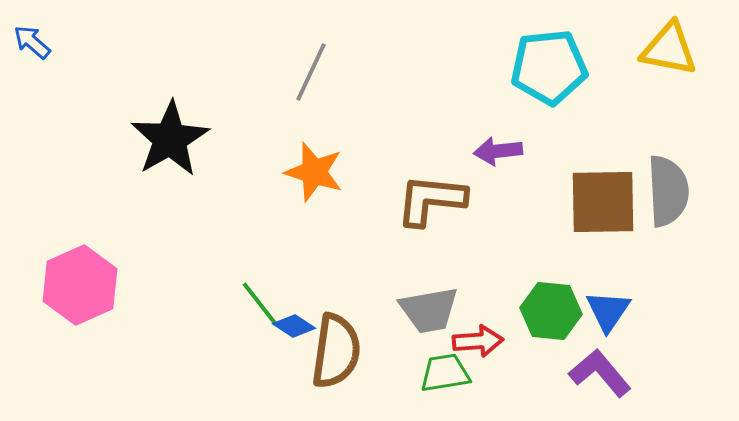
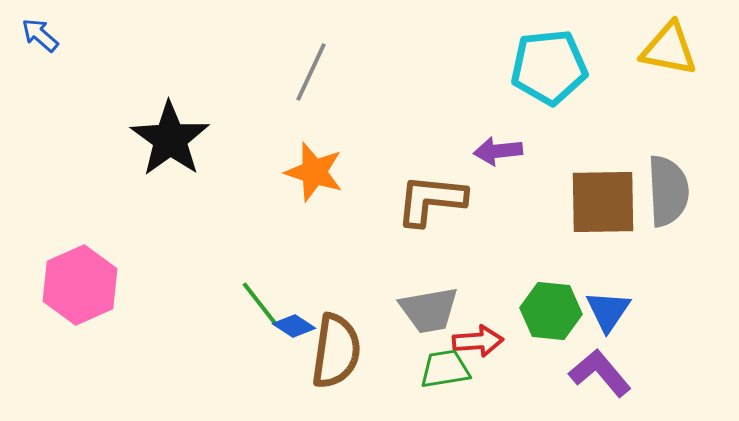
blue arrow: moved 8 px right, 7 px up
black star: rotated 6 degrees counterclockwise
green trapezoid: moved 4 px up
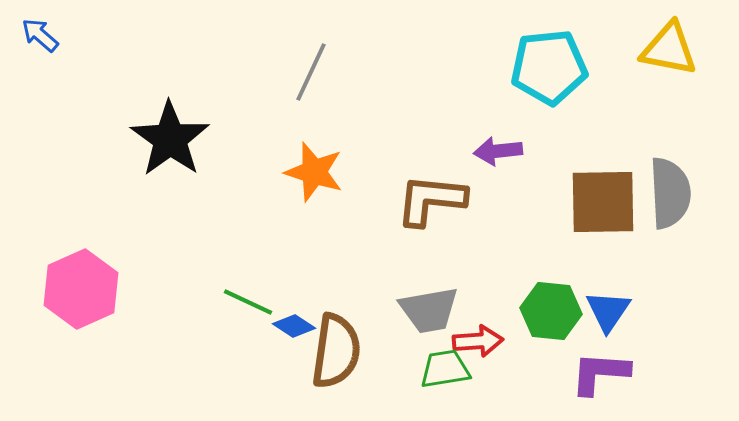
gray semicircle: moved 2 px right, 2 px down
pink hexagon: moved 1 px right, 4 px down
green line: moved 12 px left, 2 px up; rotated 27 degrees counterclockwise
purple L-shape: rotated 46 degrees counterclockwise
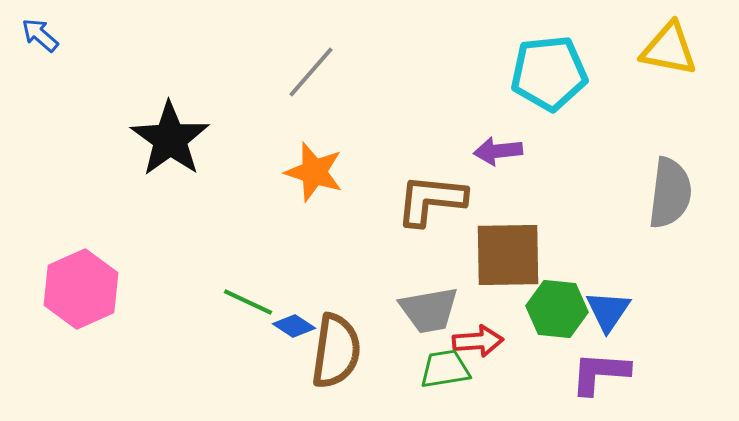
cyan pentagon: moved 6 px down
gray line: rotated 16 degrees clockwise
gray semicircle: rotated 10 degrees clockwise
brown square: moved 95 px left, 53 px down
green hexagon: moved 6 px right, 2 px up
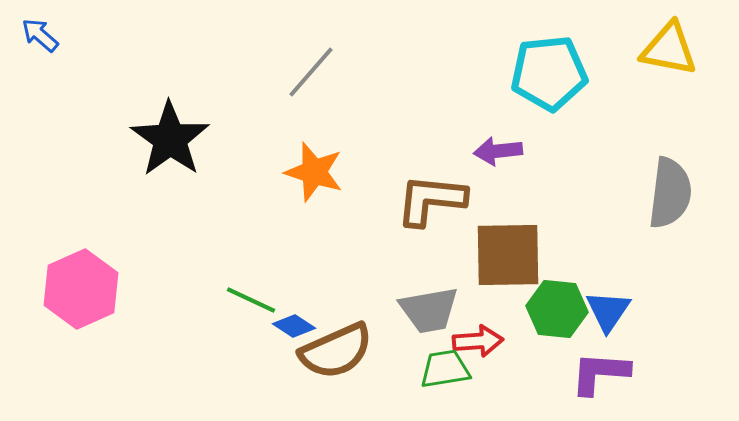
green line: moved 3 px right, 2 px up
brown semicircle: rotated 58 degrees clockwise
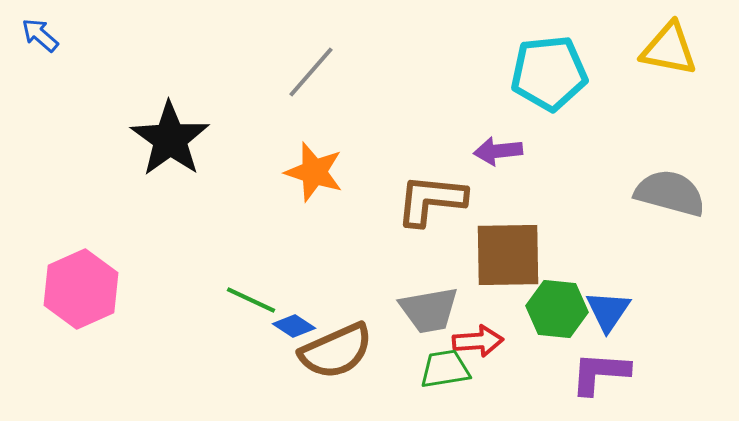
gray semicircle: rotated 82 degrees counterclockwise
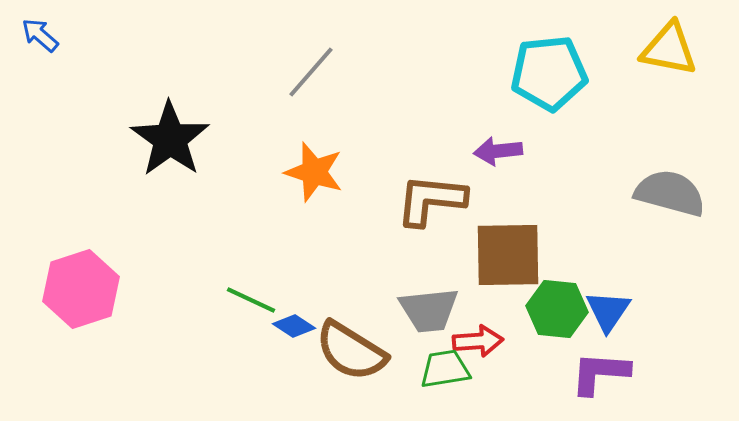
pink hexagon: rotated 6 degrees clockwise
gray trapezoid: rotated 4 degrees clockwise
brown semicircle: moved 15 px right; rotated 56 degrees clockwise
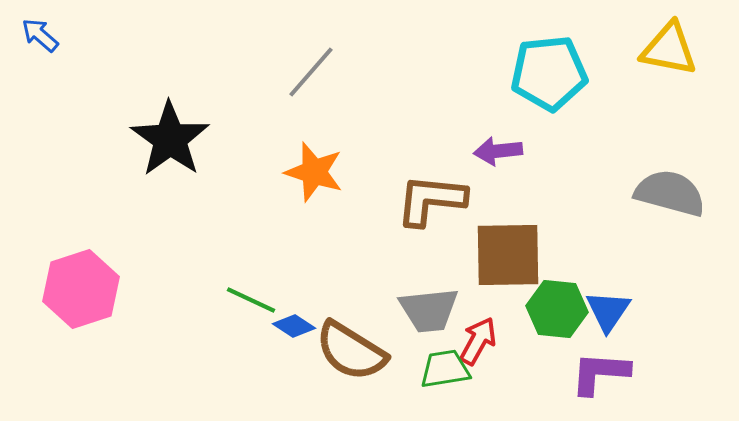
red arrow: rotated 57 degrees counterclockwise
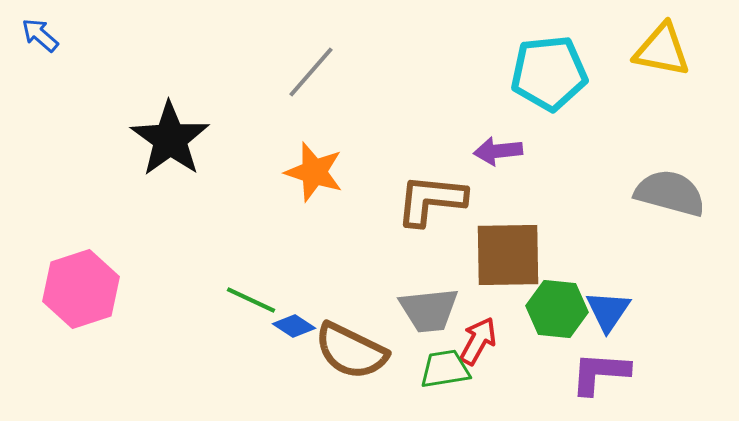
yellow triangle: moved 7 px left, 1 px down
brown semicircle: rotated 6 degrees counterclockwise
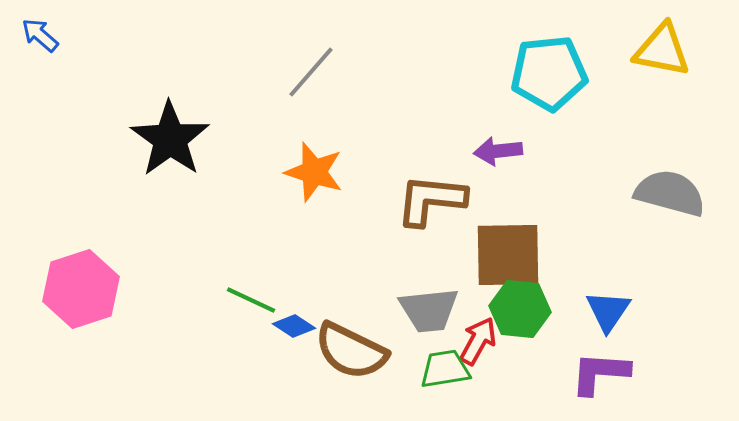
green hexagon: moved 37 px left
